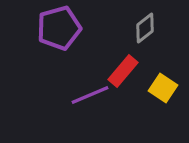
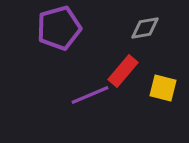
gray diamond: rotated 28 degrees clockwise
yellow square: rotated 20 degrees counterclockwise
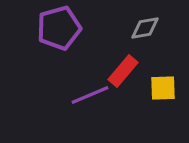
yellow square: rotated 16 degrees counterclockwise
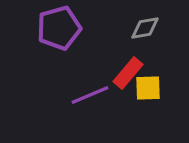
red rectangle: moved 5 px right, 2 px down
yellow square: moved 15 px left
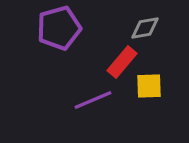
red rectangle: moved 6 px left, 11 px up
yellow square: moved 1 px right, 2 px up
purple line: moved 3 px right, 5 px down
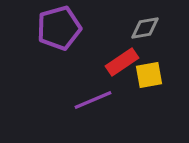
red rectangle: rotated 16 degrees clockwise
yellow square: moved 11 px up; rotated 8 degrees counterclockwise
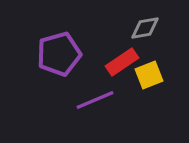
purple pentagon: moved 26 px down
yellow square: rotated 12 degrees counterclockwise
purple line: moved 2 px right
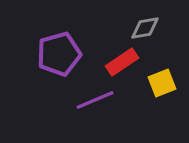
yellow square: moved 13 px right, 8 px down
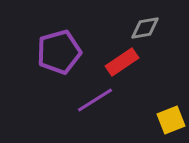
purple pentagon: moved 2 px up
yellow square: moved 9 px right, 37 px down
purple line: rotated 9 degrees counterclockwise
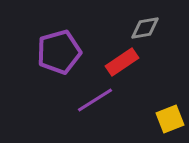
yellow square: moved 1 px left, 1 px up
